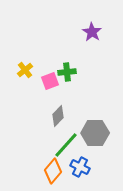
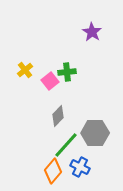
pink square: rotated 18 degrees counterclockwise
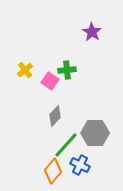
green cross: moved 2 px up
pink square: rotated 18 degrees counterclockwise
gray diamond: moved 3 px left
blue cross: moved 2 px up
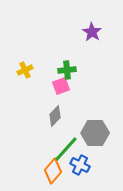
yellow cross: rotated 14 degrees clockwise
pink square: moved 11 px right, 5 px down; rotated 36 degrees clockwise
green line: moved 4 px down
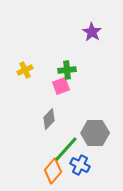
gray diamond: moved 6 px left, 3 px down
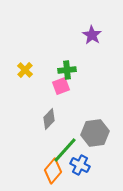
purple star: moved 3 px down
yellow cross: rotated 21 degrees counterclockwise
gray hexagon: rotated 8 degrees counterclockwise
green line: moved 1 px left, 1 px down
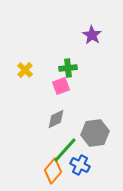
green cross: moved 1 px right, 2 px up
gray diamond: moved 7 px right; rotated 20 degrees clockwise
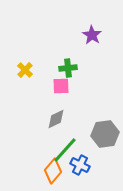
pink square: rotated 18 degrees clockwise
gray hexagon: moved 10 px right, 1 px down
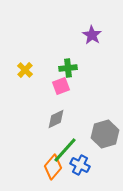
pink square: rotated 18 degrees counterclockwise
gray hexagon: rotated 8 degrees counterclockwise
orange diamond: moved 4 px up
